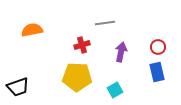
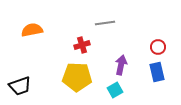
purple arrow: moved 13 px down
black trapezoid: moved 2 px right, 1 px up
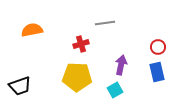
red cross: moved 1 px left, 1 px up
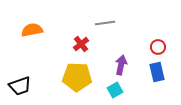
red cross: rotated 21 degrees counterclockwise
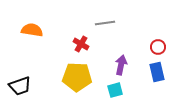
orange semicircle: rotated 20 degrees clockwise
red cross: rotated 21 degrees counterclockwise
cyan square: rotated 14 degrees clockwise
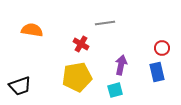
red circle: moved 4 px right, 1 px down
yellow pentagon: rotated 12 degrees counterclockwise
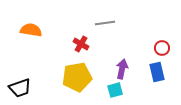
orange semicircle: moved 1 px left
purple arrow: moved 1 px right, 4 px down
black trapezoid: moved 2 px down
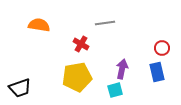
orange semicircle: moved 8 px right, 5 px up
